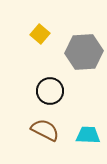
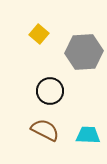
yellow square: moved 1 px left
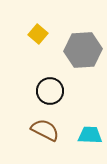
yellow square: moved 1 px left
gray hexagon: moved 1 px left, 2 px up
cyan trapezoid: moved 2 px right
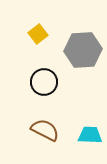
yellow square: rotated 12 degrees clockwise
black circle: moved 6 px left, 9 px up
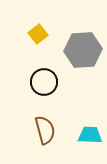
brown semicircle: rotated 48 degrees clockwise
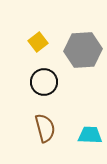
yellow square: moved 8 px down
brown semicircle: moved 2 px up
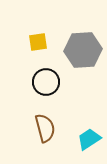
yellow square: rotated 30 degrees clockwise
black circle: moved 2 px right
cyan trapezoid: moved 1 px left, 4 px down; rotated 35 degrees counterclockwise
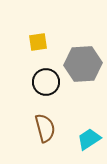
gray hexagon: moved 14 px down
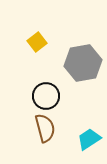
yellow square: moved 1 px left; rotated 30 degrees counterclockwise
gray hexagon: moved 1 px up; rotated 6 degrees counterclockwise
black circle: moved 14 px down
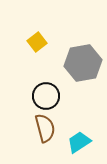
cyan trapezoid: moved 10 px left, 3 px down
